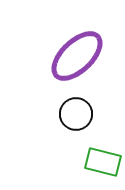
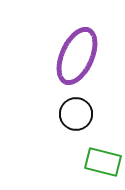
purple ellipse: rotated 22 degrees counterclockwise
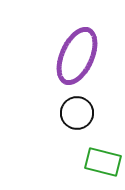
black circle: moved 1 px right, 1 px up
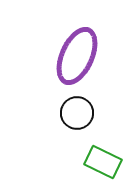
green rectangle: rotated 12 degrees clockwise
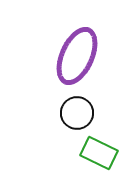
green rectangle: moved 4 px left, 9 px up
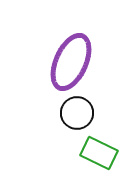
purple ellipse: moved 6 px left, 6 px down
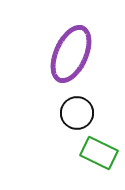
purple ellipse: moved 8 px up
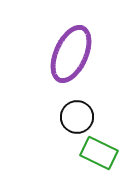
black circle: moved 4 px down
